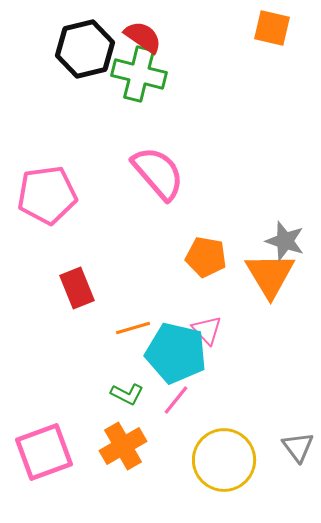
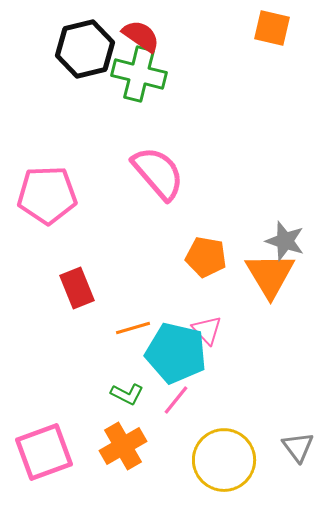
red semicircle: moved 2 px left, 1 px up
pink pentagon: rotated 6 degrees clockwise
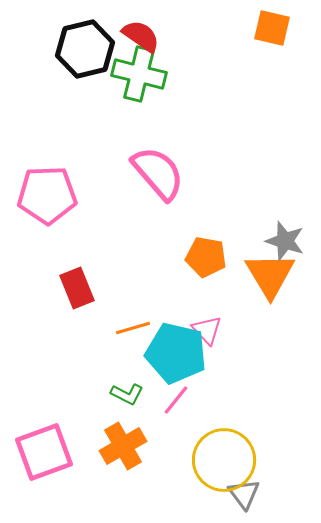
gray triangle: moved 54 px left, 47 px down
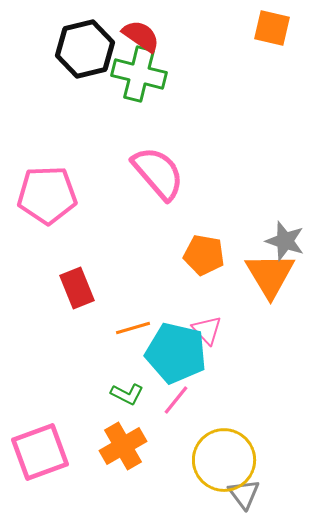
orange pentagon: moved 2 px left, 2 px up
pink square: moved 4 px left
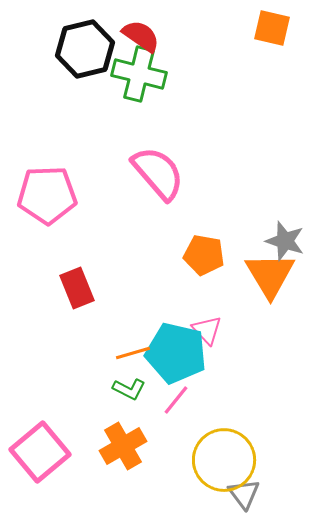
orange line: moved 25 px down
green L-shape: moved 2 px right, 5 px up
pink square: rotated 20 degrees counterclockwise
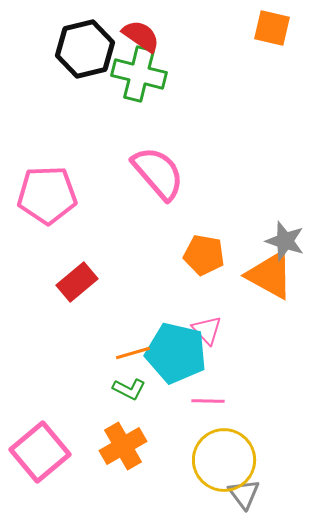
orange triangle: rotated 30 degrees counterclockwise
red rectangle: moved 6 px up; rotated 72 degrees clockwise
pink line: moved 32 px right, 1 px down; rotated 52 degrees clockwise
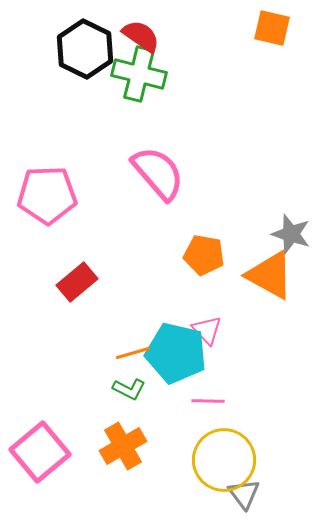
black hexagon: rotated 20 degrees counterclockwise
gray star: moved 6 px right, 7 px up
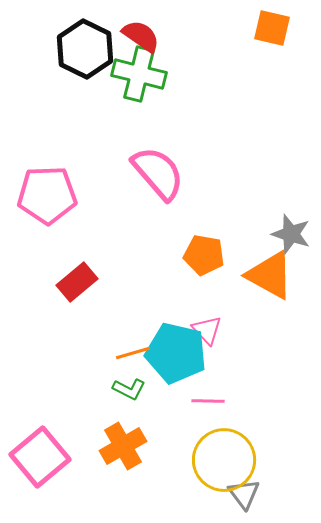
pink square: moved 5 px down
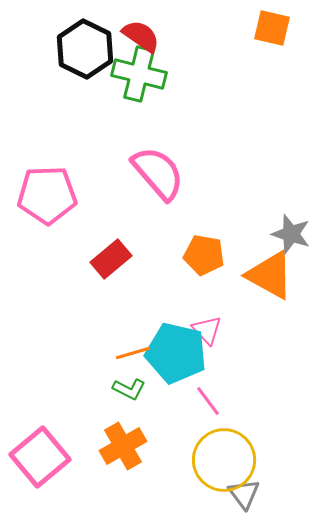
red rectangle: moved 34 px right, 23 px up
pink line: rotated 52 degrees clockwise
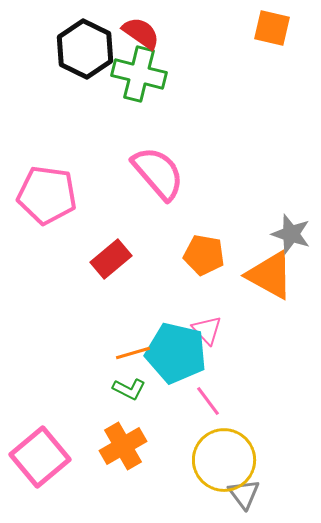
red semicircle: moved 3 px up
pink pentagon: rotated 10 degrees clockwise
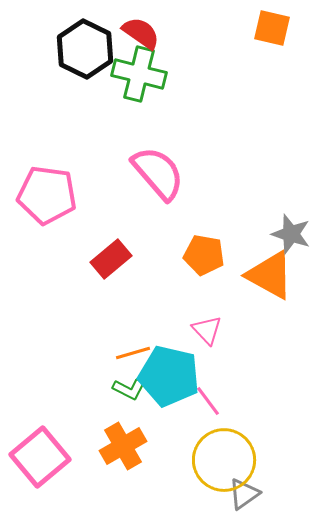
cyan pentagon: moved 7 px left, 23 px down
gray triangle: rotated 32 degrees clockwise
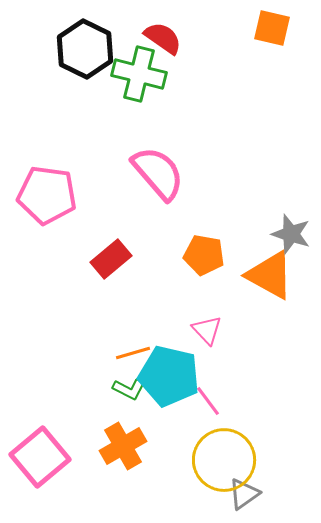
red semicircle: moved 22 px right, 5 px down
